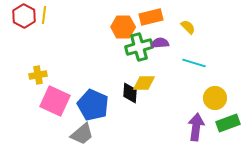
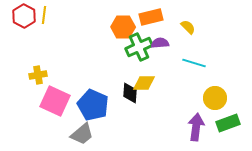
green cross: rotated 8 degrees counterclockwise
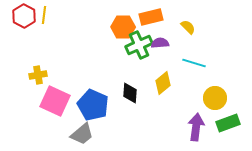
green cross: moved 2 px up
yellow diamond: moved 19 px right; rotated 40 degrees counterclockwise
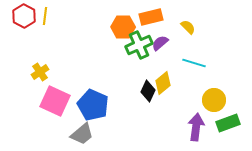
yellow line: moved 1 px right, 1 px down
purple semicircle: rotated 36 degrees counterclockwise
yellow cross: moved 2 px right, 3 px up; rotated 24 degrees counterclockwise
black diamond: moved 18 px right, 2 px up; rotated 20 degrees clockwise
yellow circle: moved 1 px left, 2 px down
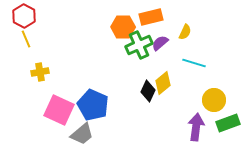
yellow line: moved 19 px left, 23 px down; rotated 30 degrees counterclockwise
yellow semicircle: moved 3 px left, 5 px down; rotated 70 degrees clockwise
yellow cross: rotated 24 degrees clockwise
pink square: moved 4 px right, 9 px down
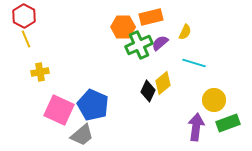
gray trapezoid: moved 1 px down
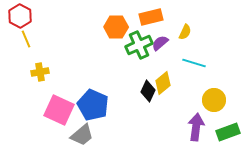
red hexagon: moved 4 px left
orange hexagon: moved 7 px left
green rectangle: moved 9 px down
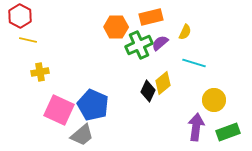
yellow line: moved 2 px right, 1 px down; rotated 54 degrees counterclockwise
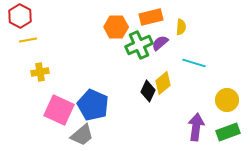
yellow semicircle: moved 4 px left, 5 px up; rotated 21 degrees counterclockwise
yellow line: rotated 24 degrees counterclockwise
yellow circle: moved 13 px right
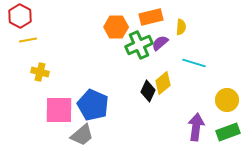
yellow cross: rotated 24 degrees clockwise
pink square: rotated 24 degrees counterclockwise
